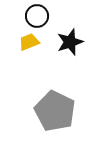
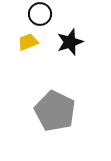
black circle: moved 3 px right, 2 px up
yellow trapezoid: moved 1 px left
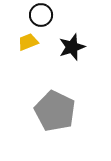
black circle: moved 1 px right, 1 px down
black star: moved 2 px right, 5 px down
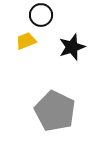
yellow trapezoid: moved 2 px left, 1 px up
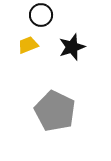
yellow trapezoid: moved 2 px right, 4 px down
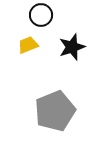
gray pentagon: rotated 24 degrees clockwise
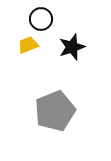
black circle: moved 4 px down
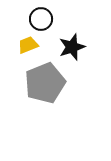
gray pentagon: moved 10 px left, 28 px up
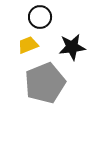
black circle: moved 1 px left, 2 px up
black star: rotated 12 degrees clockwise
